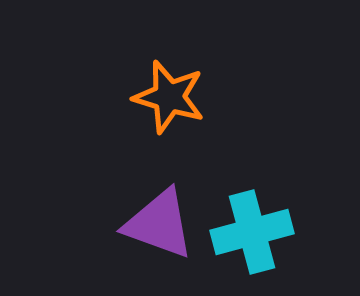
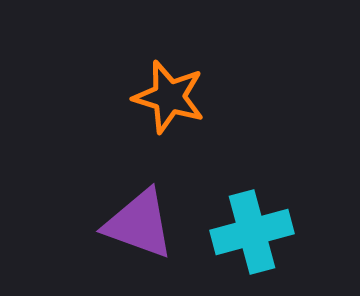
purple triangle: moved 20 px left
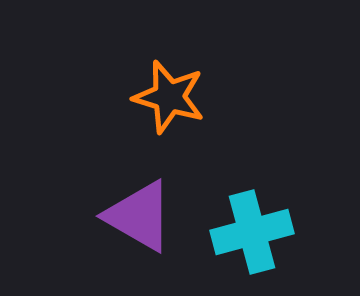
purple triangle: moved 8 px up; rotated 10 degrees clockwise
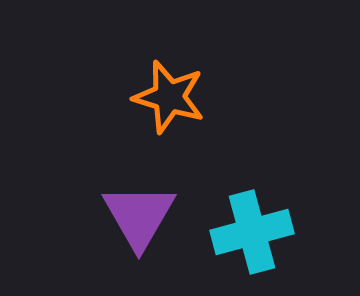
purple triangle: rotated 30 degrees clockwise
